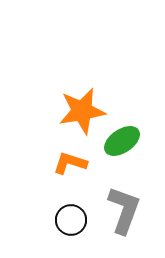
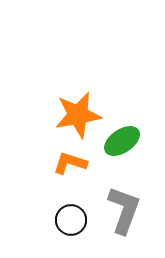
orange star: moved 4 px left, 4 px down
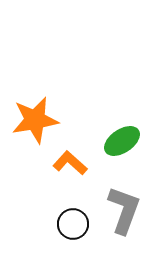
orange star: moved 43 px left, 5 px down
orange L-shape: rotated 24 degrees clockwise
black circle: moved 2 px right, 4 px down
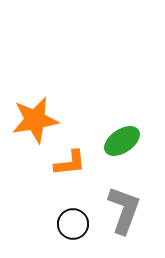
orange L-shape: rotated 132 degrees clockwise
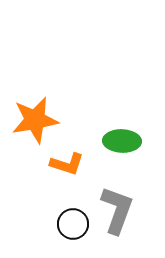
green ellipse: rotated 36 degrees clockwise
orange L-shape: moved 3 px left, 1 px down; rotated 24 degrees clockwise
gray L-shape: moved 7 px left
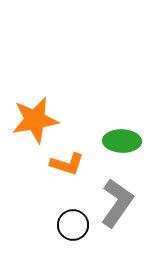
gray L-shape: moved 7 px up; rotated 15 degrees clockwise
black circle: moved 1 px down
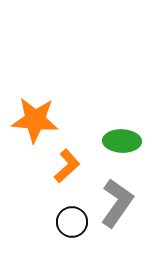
orange star: rotated 15 degrees clockwise
orange L-shape: moved 2 px down; rotated 60 degrees counterclockwise
black circle: moved 1 px left, 3 px up
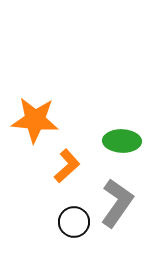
black circle: moved 2 px right
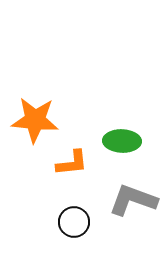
orange L-shape: moved 5 px right, 3 px up; rotated 36 degrees clockwise
gray L-shape: moved 16 px right, 3 px up; rotated 105 degrees counterclockwise
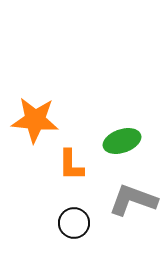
green ellipse: rotated 21 degrees counterclockwise
orange L-shape: moved 1 px left, 2 px down; rotated 96 degrees clockwise
black circle: moved 1 px down
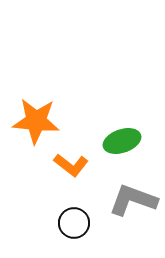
orange star: moved 1 px right, 1 px down
orange L-shape: rotated 52 degrees counterclockwise
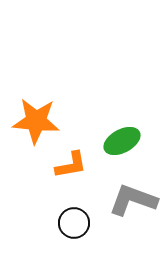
green ellipse: rotated 9 degrees counterclockwise
orange L-shape: rotated 48 degrees counterclockwise
